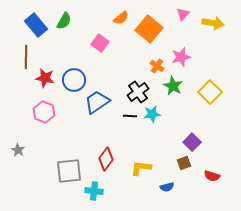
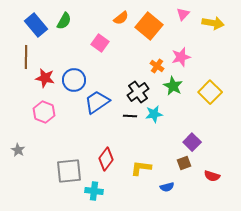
orange square: moved 3 px up
cyan star: moved 2 px right
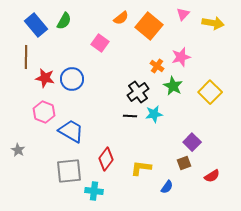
blue circle: moved 2 px left, 1 px up
blue trapezoid: moved 26 px left, 29 px down; rotated 64 degrees clockwise
red semicircle: rotated 49 degrees counterclockwise
blue semicircle: rotated 40 degrees counterclockwise
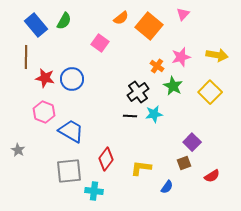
yellow arrow: moved 4 px right, 32 px down
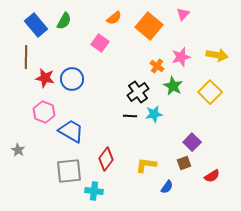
orange semicircle: moved 7 px left
yellow L-shape: moved 5 px right, 3 px up
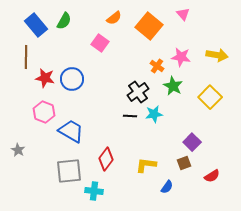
pink triangle: rotated 24 degrees counterclockwise
pink star: rotated 24 degrees clockwise
yellow square: moved 5 px down
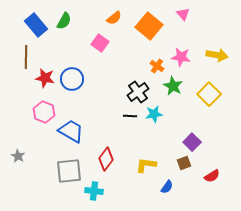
yellow square: moved 1 px left, 3 px up
gray star: moved 6 px down
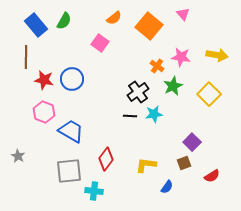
red star: moved 1 px left, 2 px down
green star: rotated 18 degrees clockwise
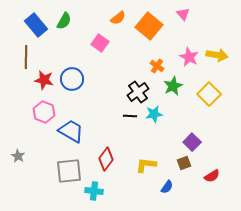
orange semicircle: moved 4 px right
pink star: moved 8 px right; rotated 18 degrees clockwise
